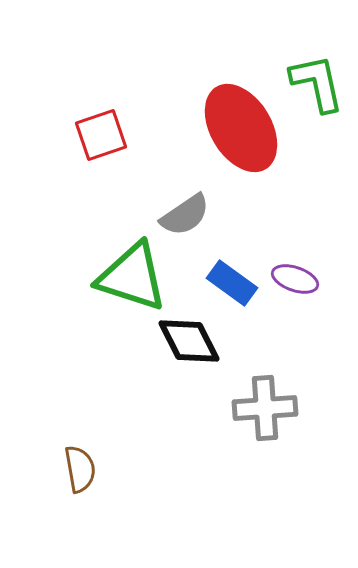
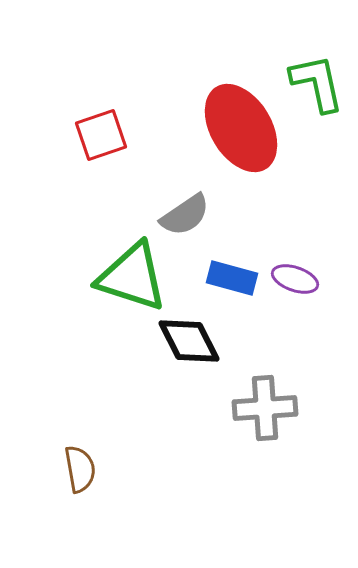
blue rectangle: moved 5 px up; rotated 21 degrees counterclockwise
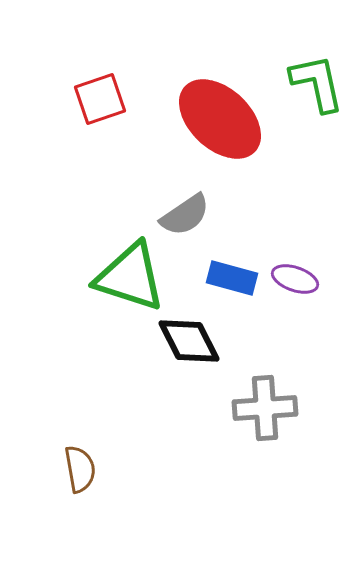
red ellipse: moved 21 px left, 9 px up; rotated 16 degrees counterclockwise
red square: moved 1 px left, 36 px up
green triangle: moved 2 px left
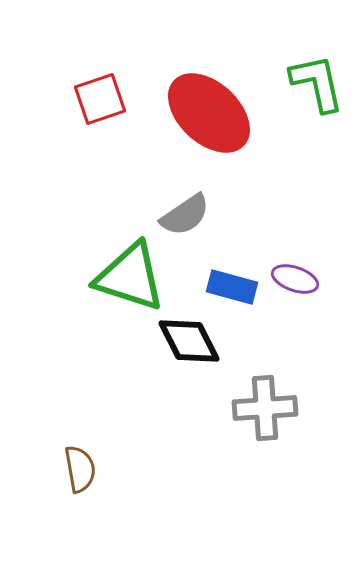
red ellipse: moved 11 px left, 6 px up
blue rectangle: moved 9 px down
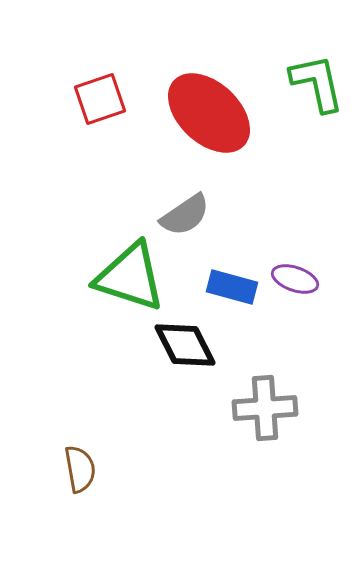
black diamond: moved 4 px left, 4 px down
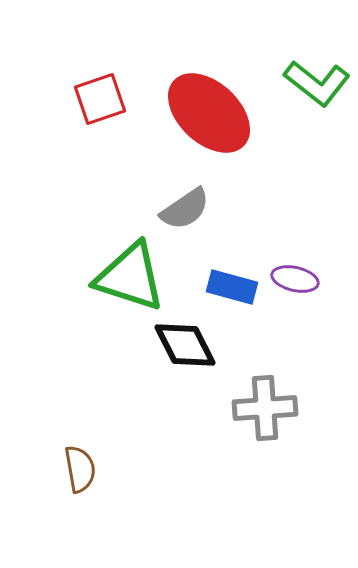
green L-shape: rotated 140 degrees clockwise
gray semicircle: moved 6 px up
purple ellipse: rotated 6 degrees counterclockwise
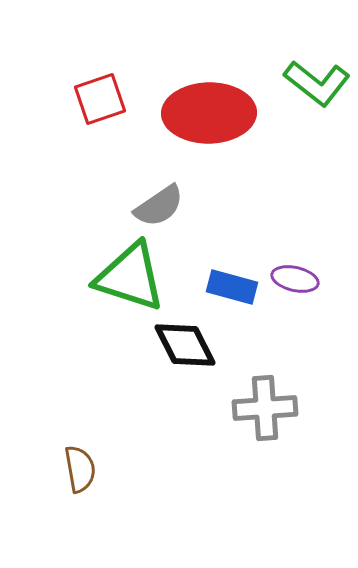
red ellipse: rotated 44 degrees counterclockwise
gray semicircle: moved 26 px left, 3 px up
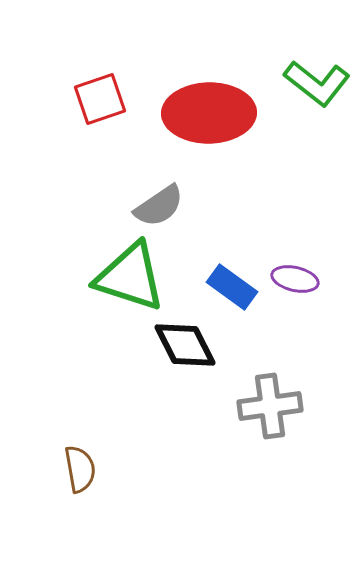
blue rectangle: rotated 21 degrees clockwise
gray cross: moved 5 px right, 2 px up; rotated 4 degrees counterclockwise
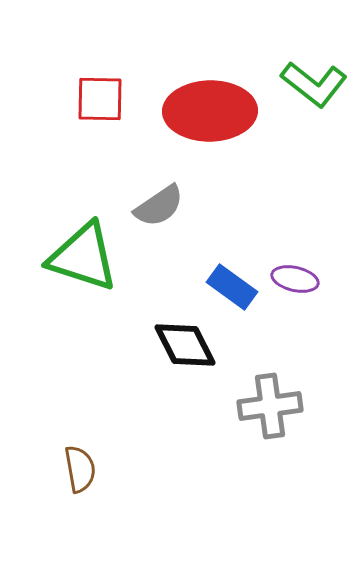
green L-shape: moved 3 px left, 1 px down
red square: rotated 20 degrees clockwise
red ellipse: moved 1 px right, 2 px up
green triangle: moved 47 px left, 20 px up
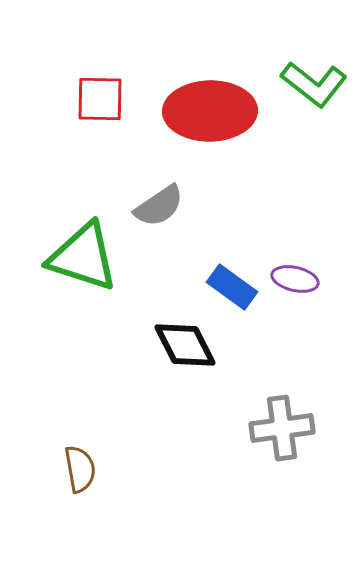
gray cross: moved 12 px right, 22 px down
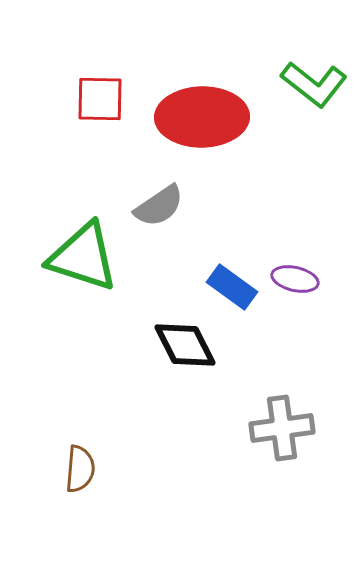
red ellipse: moved 8 px left, 6 px down
brown semicircle: rotated 15 degrees clockwise
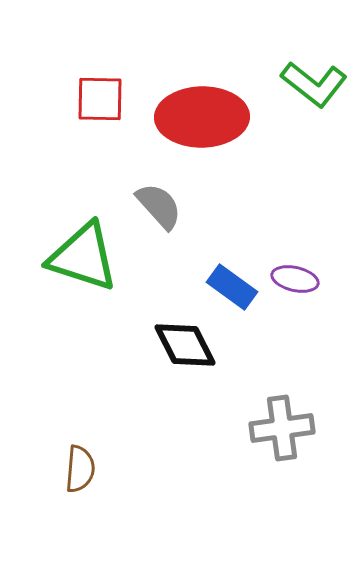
gray semicircle: rotated 98 degrees counterclockwise
